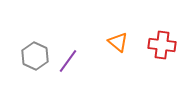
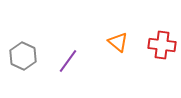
gray hexagon: moved 12 px left
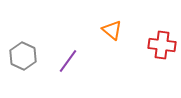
orange triangle: moved 6 px left, 12 px up
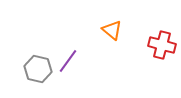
red cross: rotated 8 degrees clockwise
gray hexagon: moved 15 px right, 13 px down; rotated 12 degrees counterclockwise
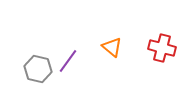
orange triangle: moved 17 px down
red cross: moved 3 px down
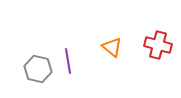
red cross: moved 4 px left, 3 px up
purple line: rotated 45 degrees counterclockwise
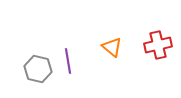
red cross: rotated 28 degrees counterclockwise
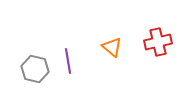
red cross: moved 3 px up
gray hexagon: moved 3 px left
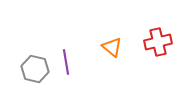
purple line: moved 2 px left, 1 px down
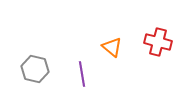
red cross: rotated 28 degrees clockwise
purple line: moved 16 px right, 12 px down
